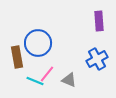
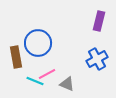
purple rectangle: rotated 18 degrees clockwise
brown rectangle: moved 1 px left
pink line: rotated 24 degrees clockwise
gray triangle: moved 2 px left, 4 px down
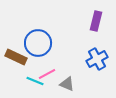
purple rectangle: moved 3 px left
brown rectangle: rotated 55 degrees counterclockwise
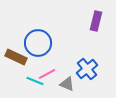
blue cross: moved 10 px left, 10 px down; rotated 10 degrees counterclockwise
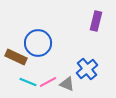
pink line: moved 1 px right, 8 px down
cyan line: moved 7 px left, 1 px down
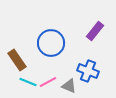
purple rectangle: moved 1 px left, 10 px down; rotated 24 degrees clockwise
blue circle: moved 13 px right
brown rectangle: moved 1 px right, 3 px down; rotated 30 degrees clockwise
blue cross: moved 1 px right, 2 px down; rotated 30 degrees counterclockwise
gray triangle: moved 2 px right, 2 px down
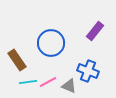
cyan line: rotated 30 degrees counterclockwise
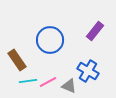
blue circle: moved 1 px left, 3 px up
blue cross: rotated 10 degrees clockwise
cyan line: moved 1 px up
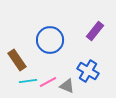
gray triangle: moved 2 px left
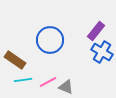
purple rectangle: moved 1 px right
brown rectangle: moved 2 px left; rotated 20 degrees counterclockwise
blue cross: moved 14 px right, 19 px up
cyan line: moved 5 px left, 1 px up
gray triangle: moved 1 px left, 1 px down
